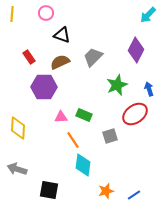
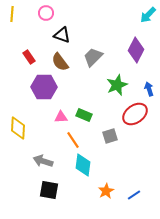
brown semicircle: rotated 102 degrees counterclockwise
gray arrow: moved 26 px right, 8 px up
orange star: rotated 14 degrees counterclockwise
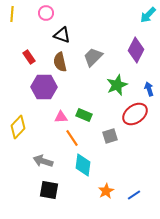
brown semicircle: rotated 24 degrees clockwise
yellow diamond: moved 1 px up; rotated 40 degrees clockwise
orange line: moved 1 px left, 2 px up
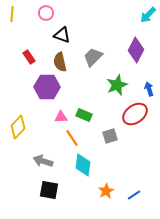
purple hexagon: moved 3 px right
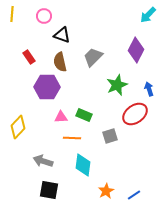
pink circle: moved 2 px left, 3 px down
orange line: rotated 54 degrees counterclockwise
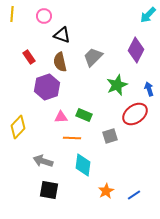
purple hexagon: rotated 20 degrees counterclockwise
